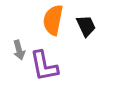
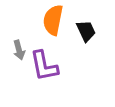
black trapezoid: moved 5 px down
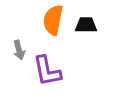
black trapezoid: moved 6 px up; rotated 65 degrees counterclockwise
purple L-shape: moved 3 px right, 5 px down
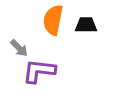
gray arrow: moved 2 px up; rotated 30 degrees counterclockwise
purple L-shape: moved 8 px left; rotated 108 degrees clockwise
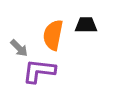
orange semicircle: moved 15 px down
